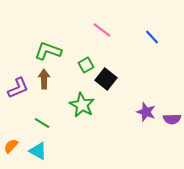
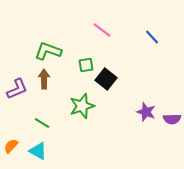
green square: rotated 21 degrees clockwise
purple L-shape: moved 1 px left, 1 px down
green star: moved 1 px down; rotated 25 degrees clockwise
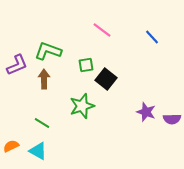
purple L-shape: moved 24 px up
orange semicircle: rotated 21 degrees clockwise
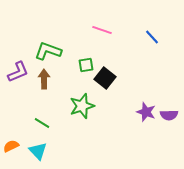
pink line: rotated 18 degrees counterclockwise
purple L-shape: moved 1 px right, 7 px down
black square: moved 1 px left, 1 px up
purple semicircle: moved 3 px left, 4 px up
cyan triangle: rotated 18 degrees clockwise
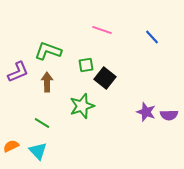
brown arrow: moved 3 px right, 3 px down
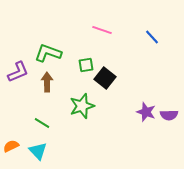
green L-shape: moved 2 px down
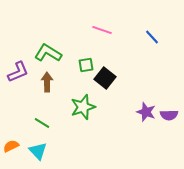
green L-shape: rotated 12 degrees clockwise
green star: moved 1 px right, 1 px down
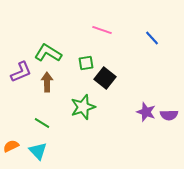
blue line: moved 1 px down
green square: moved 2 px up
purple L-shape: moved 3 px right
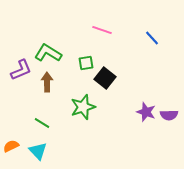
purple L-shape: moved 2 px up
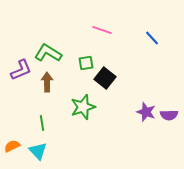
green line: rotated 49 degrees clockwise
orange semicircle: moved 1 px right
